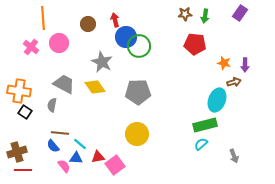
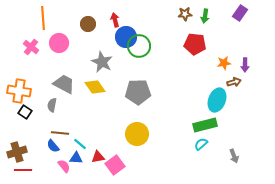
orange star: rotated 24 degrees counterclockwise
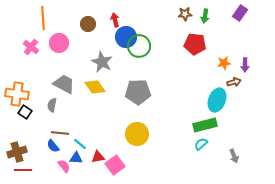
orange cross: moved 2 px left, 3 px down
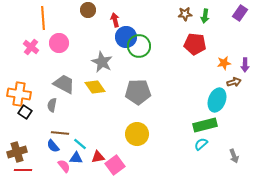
brown circle: moved 14 px up
orange cross: moved 2 px right
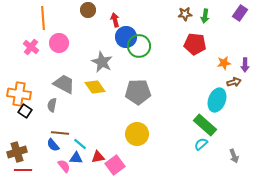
black square: moved 1 px up
green rectangle: rotated 55 degrees clockwise
blue semicircle: moved 1 px up
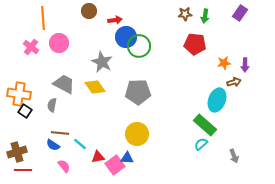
brown circle: moved 1 px right, 1 px down
red arrow: rotated 96 degrees clockwise
blue semicircle: rotated 16 degrees counterclockwise
blue triangle: moved 51 px right
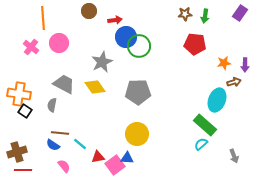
gray star: rotated 20 degrees clockwise
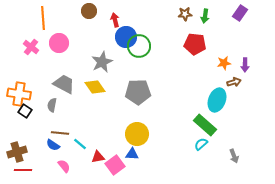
red arrow: rotated 96 degrees counterclockwise
blue triangle: moved 5 px right, 4 px up
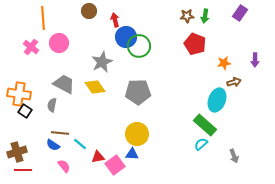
brown star: moved 2 px right, 2 px down
red pentagon: rotated 15 degrees clockwise
purple arrow: moved 10 px right, 5 px up
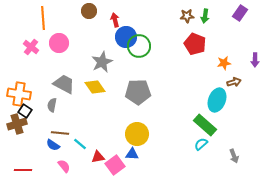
brown cross: moved 28 px up
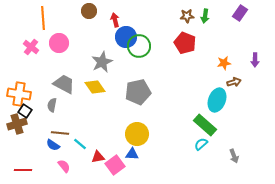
red pentagon: moved 10 px left, 1 px up
gray pentagon: rotated 10 degrees counterclockwise
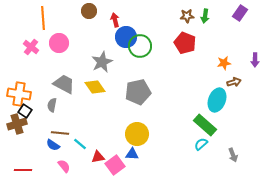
green circle: moved 1 px right
gray arrow: moved 1 px left, 1 px up
